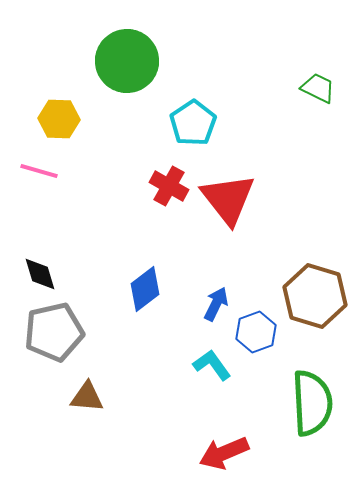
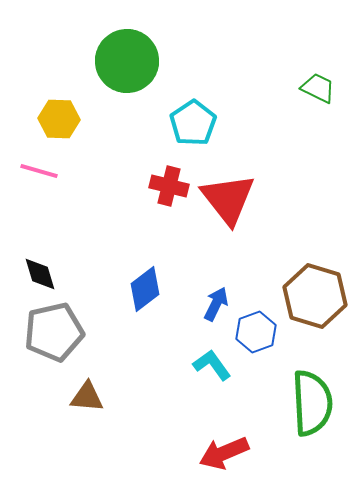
red cross: rotated 15 degrees counterclockwise
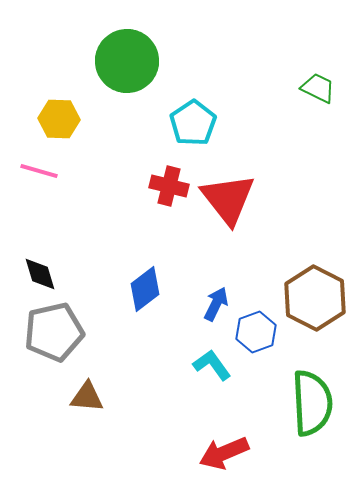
brown hexagon: moved 2 px down; rotated 10 degrees clockwise
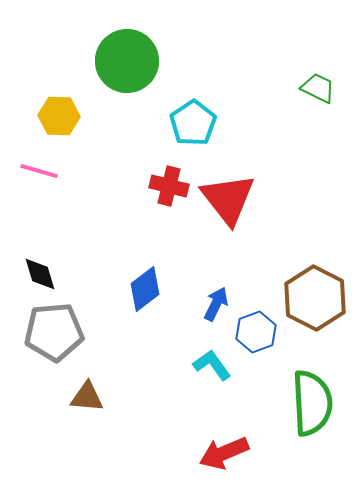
yellow hexagon: moved 3 px up
gray pentagon: rotated 8 degrees clockwise
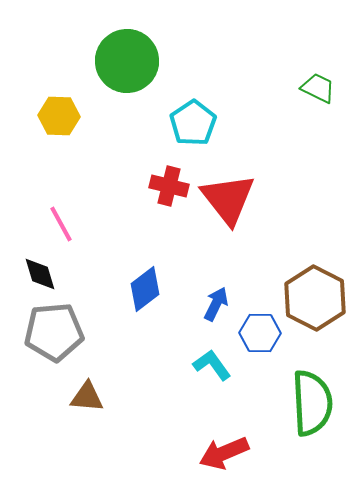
pink line: moved 22 px right, 53 px down; rotated 45 degrees clockwise
blue hexagon: moved 4 px right, 1 px down; rotated 21 degrees clockwise
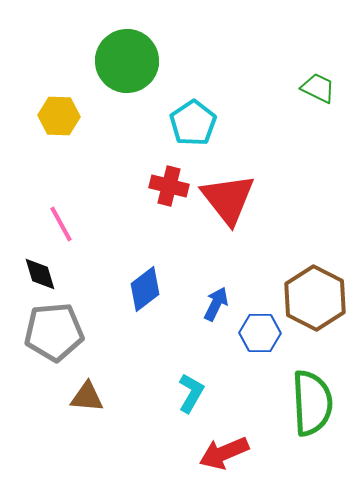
cyan L-shape: moved 21 px left, 28 px down; rotated 66 degrees clockwise
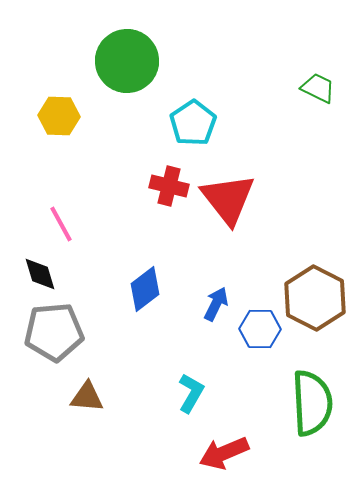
blue hexagon: moved 4 px up
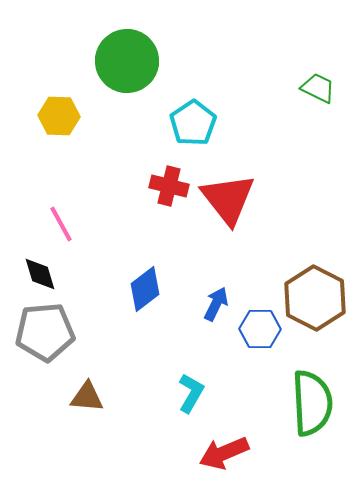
gray pentagon: moved 9 px left
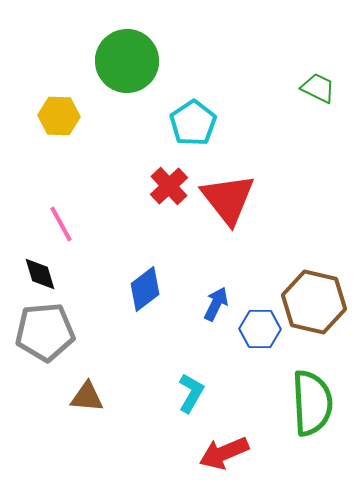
red cross: rotated 33 degrees clockwise
brown hexagon: moved 1 px left, 4 px down; rotated 14 degrees counterclockwise
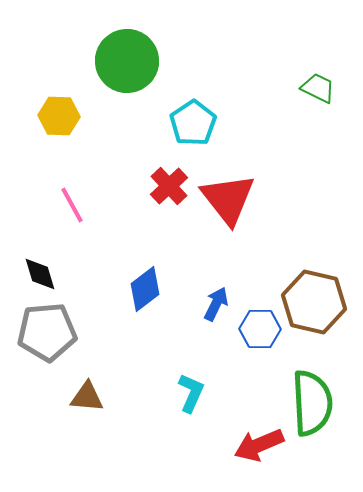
pink line: moved 11 px right, 19 px up
gray pentagon: moved 2 px right
cyan L-shape: rotated 6 degrees counterclockwise
red arrow: moved 35 px right, 8 px up
